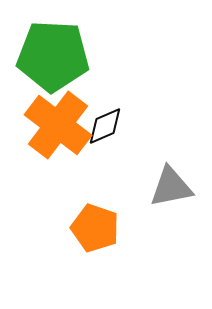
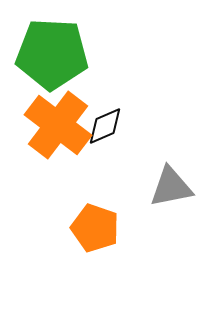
green pentagon: moved 1 px left, 2 px up
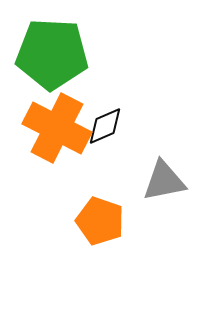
orange cross: moved 1 px left, 3 px down; rotated 10 degrees counterclockwise
gray triangle: moved 7 px left, 6 px up
orange pentagon: moved 5 px right, 7 px up
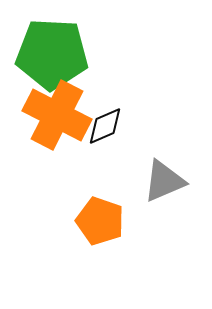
orange cross: moved 13 px up
gray triangle: rotated 12 degrees counterclockwise
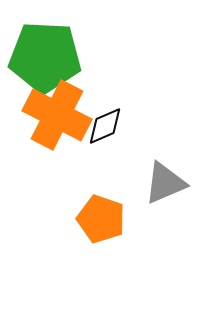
green pentagon: moved 7 px left, 3 px down
gray triangle: moved 1 px right, 2 px down
orange pentagon: moved 1 px right, 2 px up
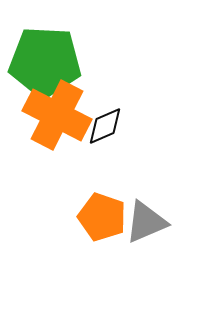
green pentagon: moved 5 px down
gray triangle: moved 19 px left, 39 px down
orange pentagon: moved 1 px right, 2 px up
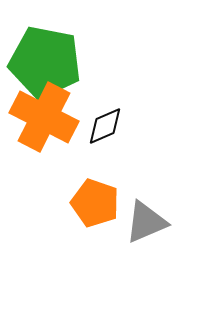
green pentagon: rotated 8 degrees clockwise
orange cross: moved 13 px left, 2 px down
orange pentagon: moved 7 px left, 14 px up
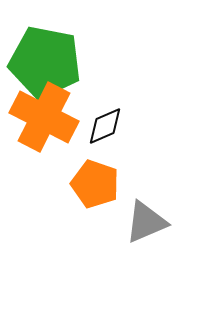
orange pentagon: moved 19 px up
